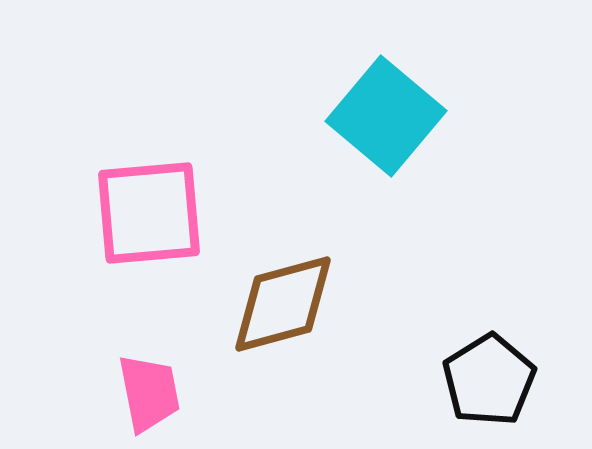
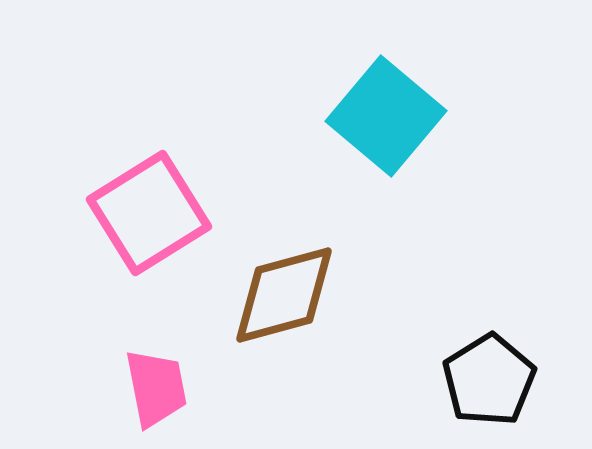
pink square: rotated 27 degrees counterclockwise
brown diamond: moved 1 px right, 9 px up
pink trapezoid: moved 7 px right, 5 px up
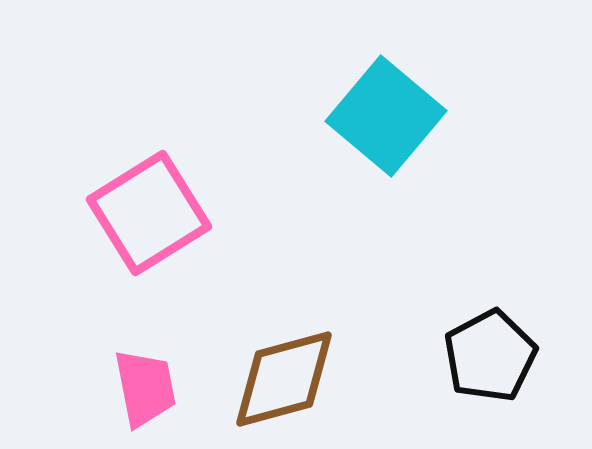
brown diamond: moved 84 px down
black pentagon: moved 1 px right, 24 px up; rotated 4 degrees clockwise
pink trapezoid: moved 11 px left
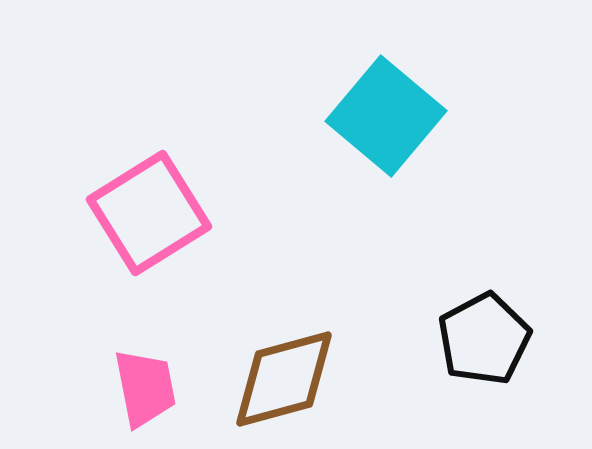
black pentagon: moved 6 px left, 17 px up
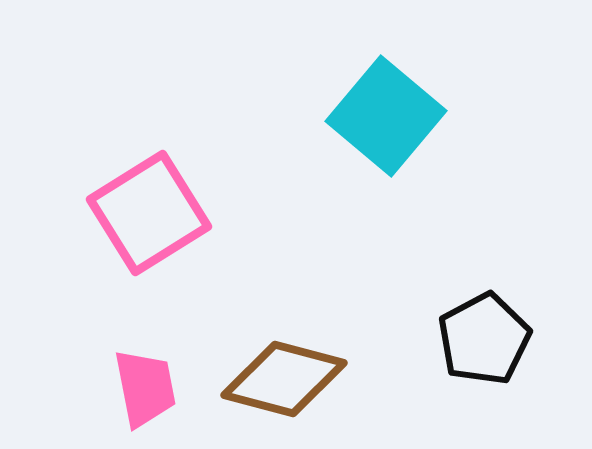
brown diamond: rotated 30 degrees clockwise
